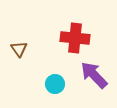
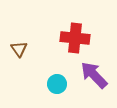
cyan circle: moved 2 px right
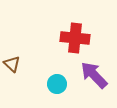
brown triangle: moved 7 px left, 15 px down; rotated 12 degrees counterclockwise
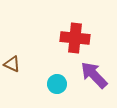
brown triangle: rotated 18 degrees counterclockwise
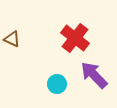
red cross: rotated 32 degrees clockwise
brown triangle: moved 25 px up
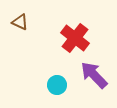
brown triangle: moved 8 px right, 17 px up
cyan circle: moved 1 px down
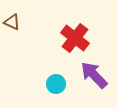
brown triangle: moved 8 px left
cyan circle: moved 1 px left, 1 px up
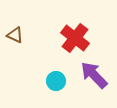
brown triangle: moved 3 px right, 13 px down
cyan circle: moved 3 px up
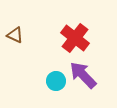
purple arrow: moved 11 px left
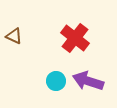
brown triangle: moved 1 px left, 1 px down
purple arrow: moved 5 px right, 6 px down; rotated 28 degrees counterclockwise
